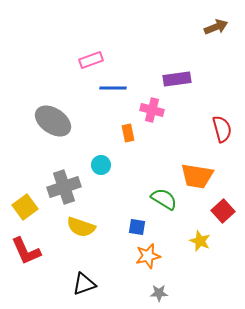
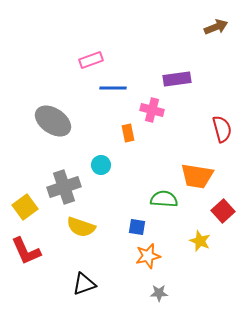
green semicircle: rotated 28 degrees counterclockwise
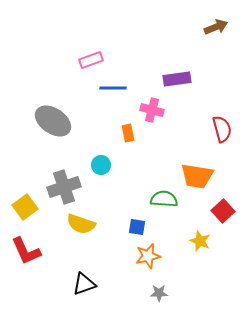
yellow semicircle: moved 3 px up
